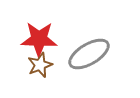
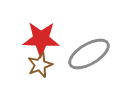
red star: moved 2 px right
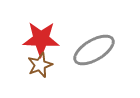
gray ellipse: moved 5 px right, 4 px up
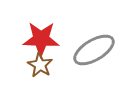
brown star: rotated 20 degrees counterclockwise
